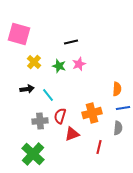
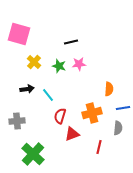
pink star: rotated 16 degrees clockwise
orange semicircle: moved 8 px left
gray cross: moved 23 px left
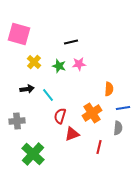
orange cross: rotated 18 degrees counterclockwise
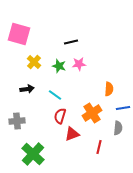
cyan line: moved 7 px right; rotated 16 degrees counterclockwise
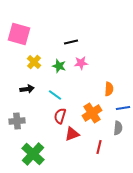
pink star: moved 2 px right, 1 px up
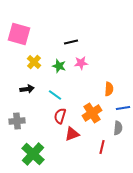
red line: moved 3 px right
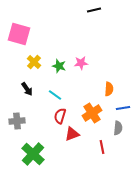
black line: moved 23 px right, 32 px up
black arrow: rotated 64 degrees clockwise
red line: rotated 24 degrees counterclockwise
